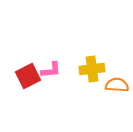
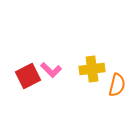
pink L-shape: rotated 50 degrees clockwise
orange semicircle: rotated 100 degrees clockwise
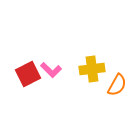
red square: moved 2 px up
orange semicircle: rotated 15 degrees clockwise
